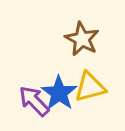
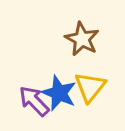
yellow triangle: rotated 36 degrees counterclockwise
blue star: rotated 12 degrees counterclockwise
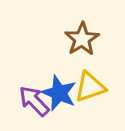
brown star: rotated 12 degrees clockwise
yellow triangle: rotated 32 degrees clockwise
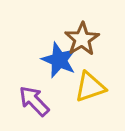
blue star: moved 33 px up
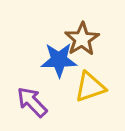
blue star: rotated 24 degrees counterclockwise
purple arrow: moved 2 px left, 1 px down
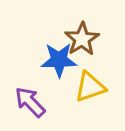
purple arrow: moved 2 px left
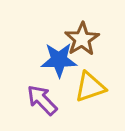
purple arrow: moved 12 px right, 2 px up
